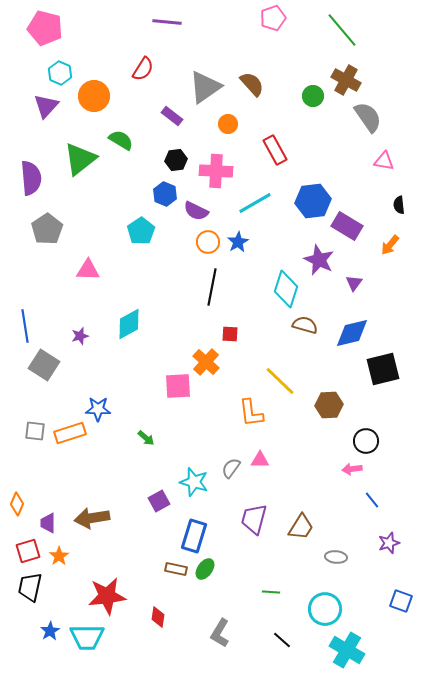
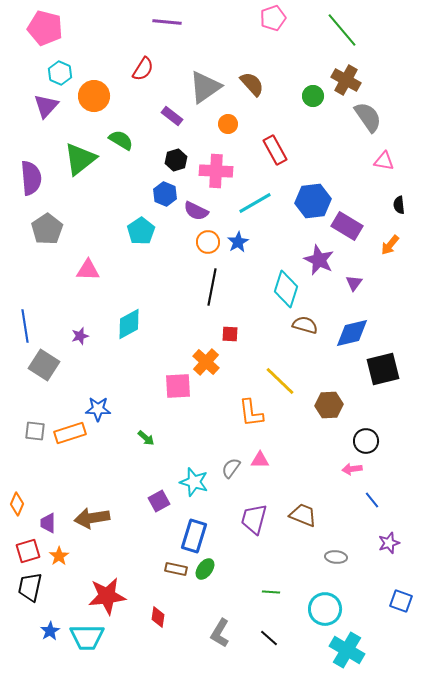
black hexagon at (176, 160): rotated 10 degrees counterclockwise
brown trapezoid at (301, 527): moved 2 px right, 12 px up; rotated 100 degrees counterclockwise
black line at (282, 640): moved 13 px left, 2 px up
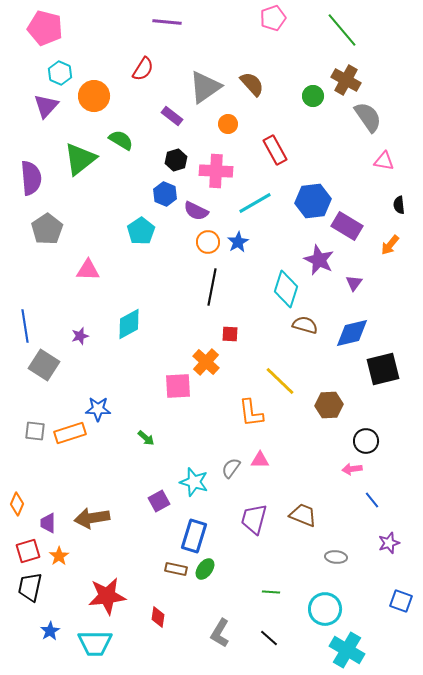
cyan trapezoid at (87, 637): moved 8 px right, 6 px down
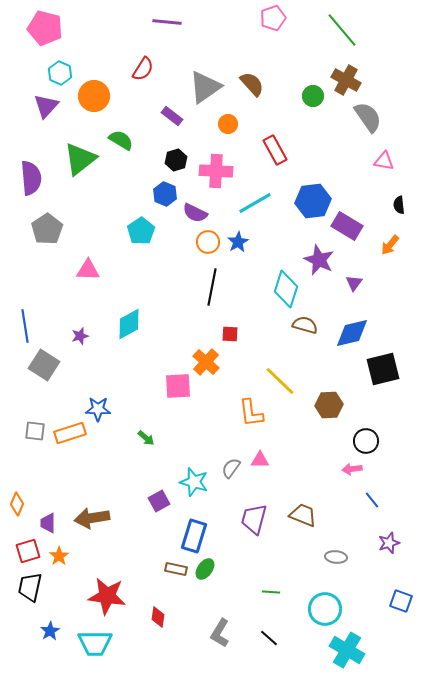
purple semicircle at (196, 211): moved 1 px left, 2 px down
red star at (107, 596): rotated 15 degrees clockwise
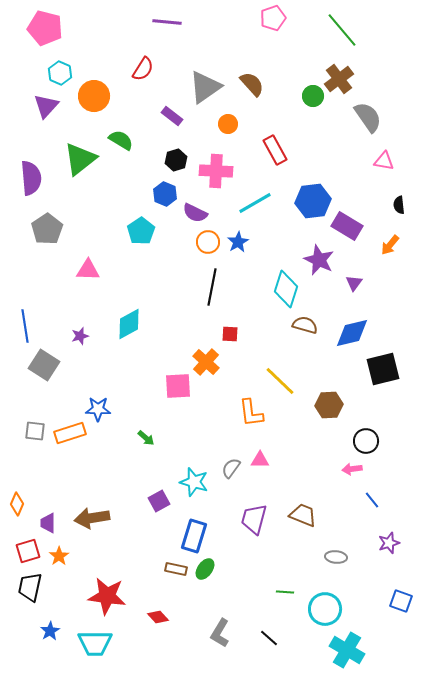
brown cross at (346, 80): moved 7 px left, 1 px up; rotated 24 degrees clockwise
green line at (271, 592): moved 14 px right
red diamond at (158, 617): rotated 50 degrees counterclockwise
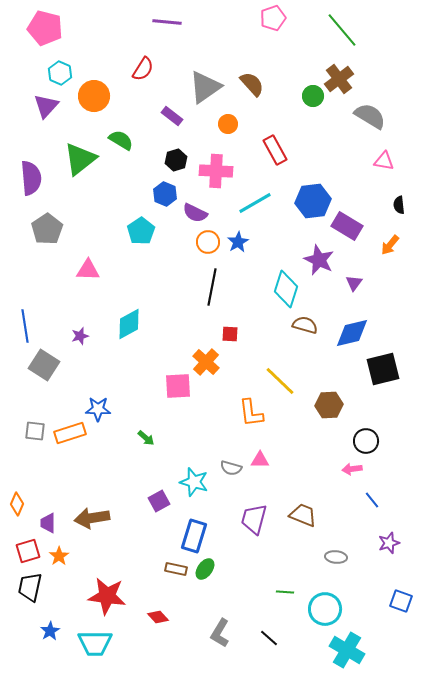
gray semicircle at (368, 117): moved 2 px right, 1 px up; rotated 24 degrees counterclockwise
gray semicircle at (231, 468): rotated 110 degrees counterclockwise
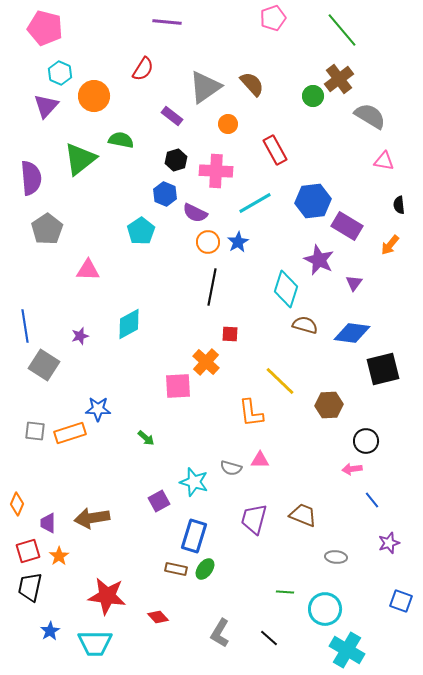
green semicircle at (121, 140): rotated 20 degrees counterclockwise
blue diamond at (352, 333): rotated 21 degrees clockwise
